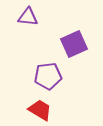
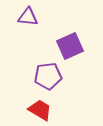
purple square: moved 4 px left, 2 px down
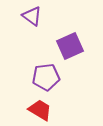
purple triangle: moved 4 px right, 1 px up; rotated 30 degrees clockwise
purple pentagon: moved 2 px left, 1 px down
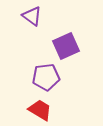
purple square: moved 4 px left
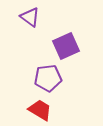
purple triangle: moved 2 px left, 1 px down
purple pentagon: moved 2 px right, 1 px down
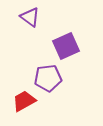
red trapezoid: moved 16 px left, 9 px up; rotated 60 degrees counterclockwise
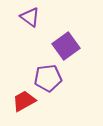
purple square: rotated 12 degrees counterclockwise
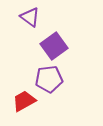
purple square: moved 12 px left
purple pentagon: moved 1 px right, 1 px down
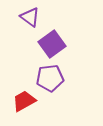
purple square: moved 2 px left, 2 px up
purple pentagon: moved 1 px right, 1 px up
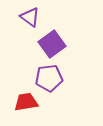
purple pentagon: moved 1 px left
red trapezoid: moved 2 px right, 1 px down; rotated 20 degrees clockwise
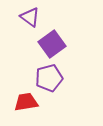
purple pentagon: rotated 8 degrees counterclockwise
